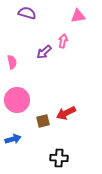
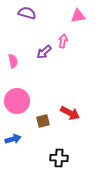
pink semicircle: moved 1 px right, 1 px up
pink circle: moved 1 px down
red arrow: moved 4 px right; rotated 126 degrees counterclockwise
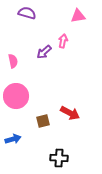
pink circle: moved 1 px left, 5 px up
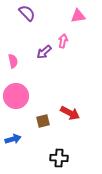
purple semicircle: rotated 30 degrees clockwise
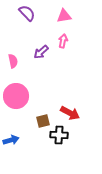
pink triangle: moved 14 px left
purple arrow: moved 3 px left
blue arrow: moved 2 px left, 1 px down
black cross: moved 23 px up
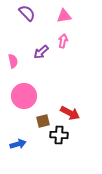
pink circle: moved 8 px right
blue arrow: moved 7 px right, 4 px down
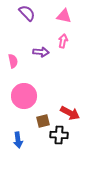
pink triangle: rotated 21 degrees clockwise
purple arrow: rotated 133 degrees counterclockwise
blue arrow: moved 4 px up; rotated 98 degrees clockwise
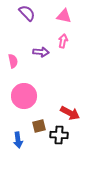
brown square: moved 4 px left, 5 px down
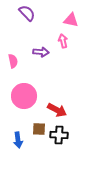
pink triangle: moved 7 px right, 4 px down
pink arrow: rotated 24 degrees counterclockwise
red arrow: moved 13 px left, 3 px up
brown square: moved 3 px down; rotated 16 degrees clockwise
